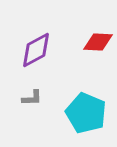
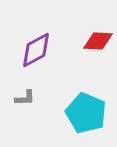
red diamond: moved 1 px up
gray L-shape: moved 7 px left
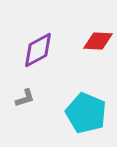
purple diamond: moved 2 px right
gray L-shape: rotated 15 degrees counterclockwise
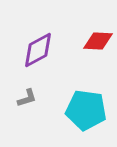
gray L-shape: moved 2 px right
cyan pentagon: moved 3 px up; rotated 15 degrees counterclockwise
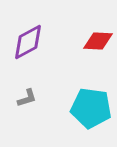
purple diamond: moved 10 px left, 8 px up
cyan pentagon: moved 5 px right, 2 px up
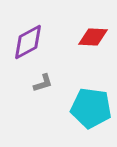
red diamond: moved 5 px left, 4 px up
gray L-shape: moved 16 px right, 15 px up
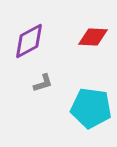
purple diamond: moved 1 px right, 1 px up
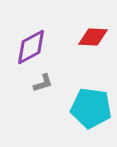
purple diamond: moved 2 px right, 6 px down
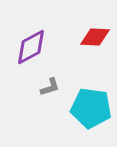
red diamond: moved 2 px right
gray L-shape: moved 7 px right, 4 px down
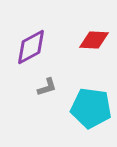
red diamond: moved 1 px left, 3 px down
gray L-shape: moved 3 px left
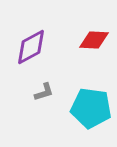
gray L-shape: moved 3 px left, 5 px down
